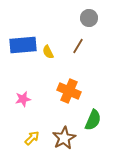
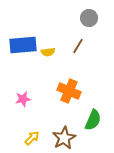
yellow semicircle: rotated 72 degrees counterclockwise
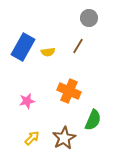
blue rectangle: moved 2 px down; rotated 56 degrees counterclockwise
pink star: moved 4 px right, 2 px down
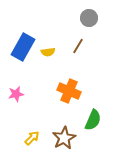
pink star: moved 11 px left, 7 px up
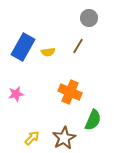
orange cross: moved 1 px right, 1 px down
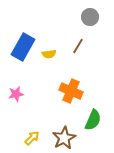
gray circle: moved 1 px right, 1 px up
yellow semicircle: moved 1 px right, 2 px down
orange cross: moved 1 px right, 1 px up
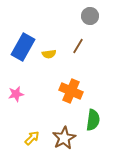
gray circle: moved 1 px up
green semicircle: rotated 15 degrees counterclockwise
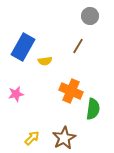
yellow semicircle: moved 4 px left, 7 px down
green semicircle: moved 11 px up
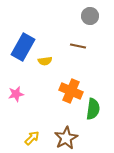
brown line: rotated 70 degrees clockwise
brown star: moved 2 px right
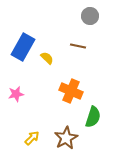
yellow semicircle: moved 2 px right, 3 px up; rotated 128 degrees counterclockwise
green semicircle: moved 8 px down; rotated 10 degrees clockwise
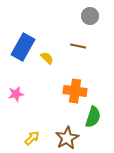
orange cross: moved 4 px right; rotated 15 degrees counterclockwise
brown star: moved 1 px right
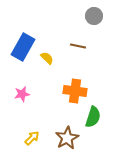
gray circle: moved 4 px right
pink star: moved 6 px right
